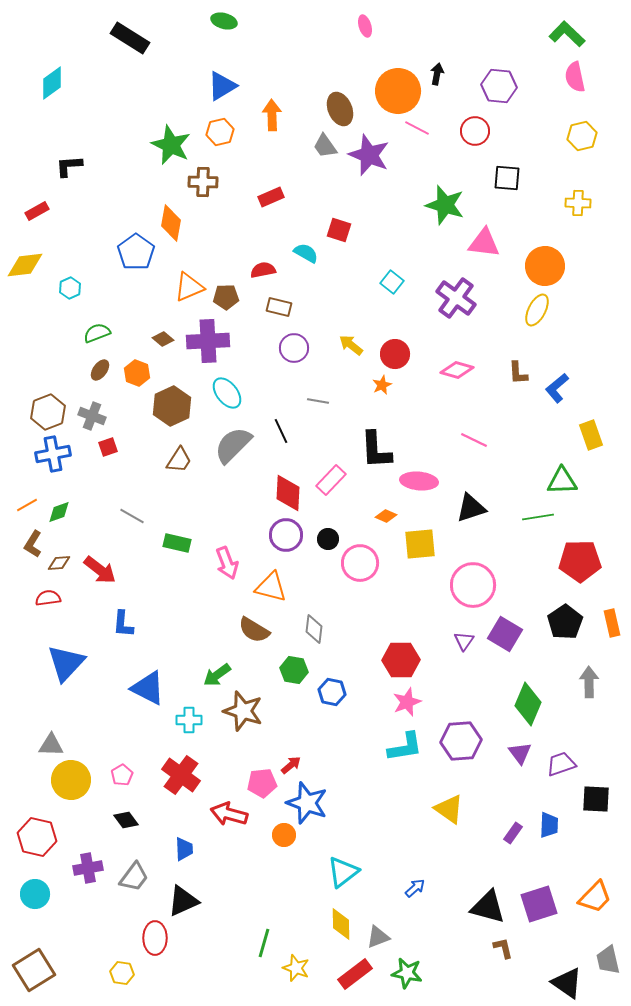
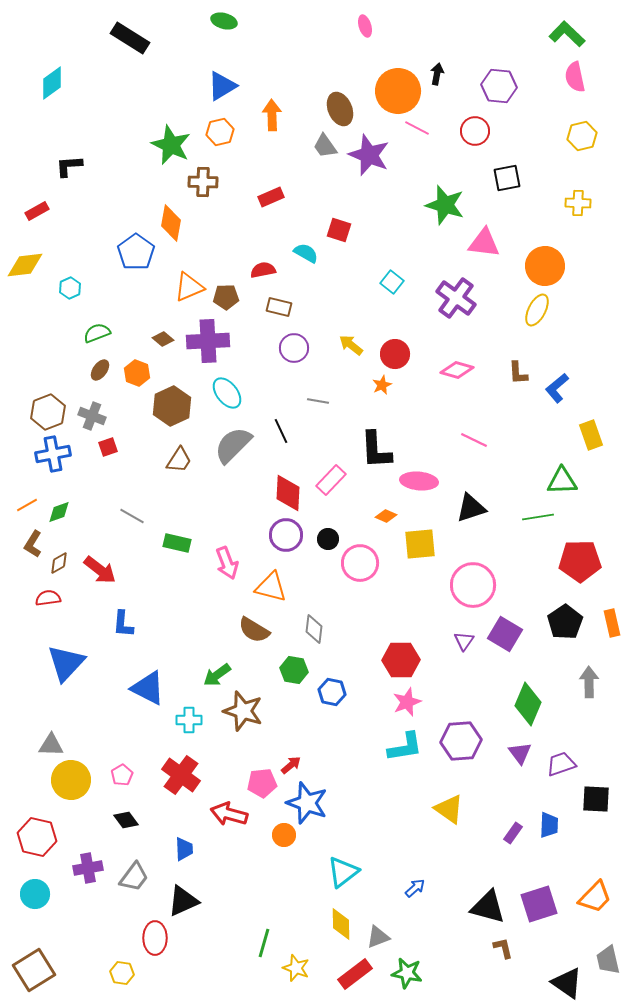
black square at (507, 178): rotated 16 degrees counterclockwise
brown diamond at (59, 563): rotated 25 degrees counterclockwise
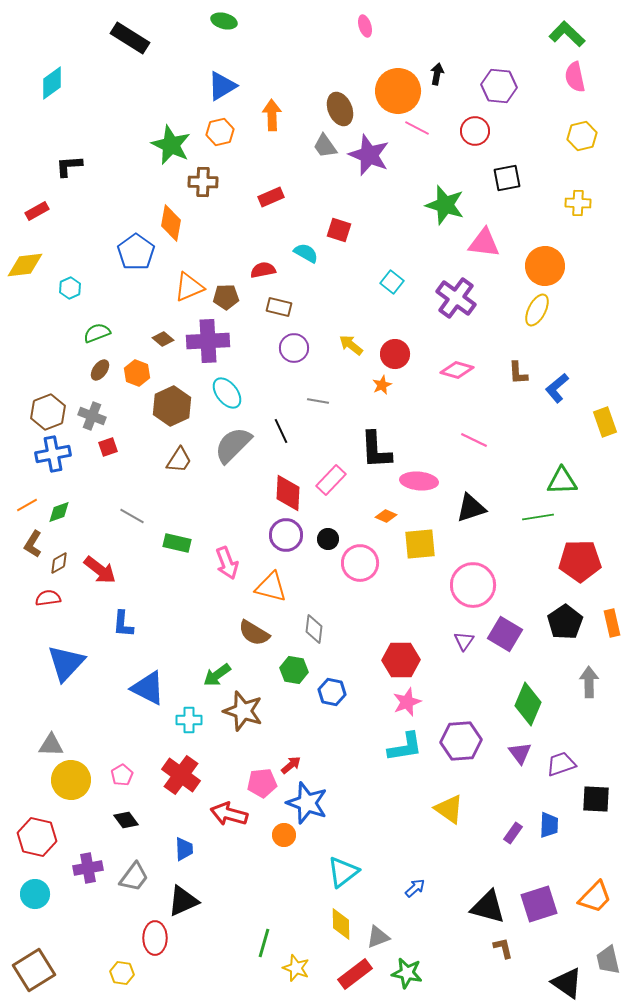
yellow rectangle at (591, 435): moved 14 px right, 13 px up
brown semicircle at (254, 630): moved 3 px down
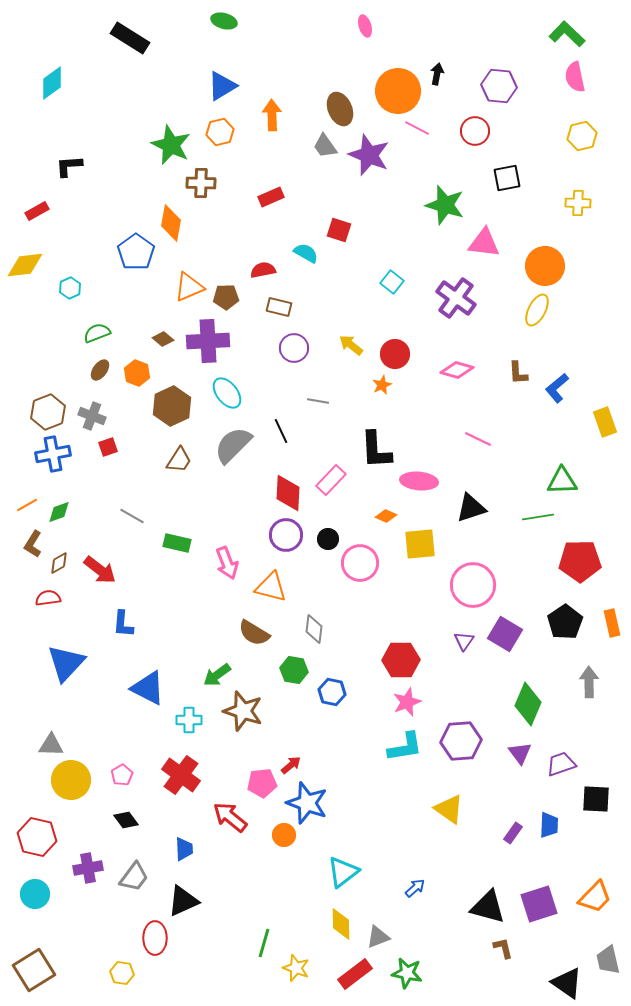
brown cross at (203, 182): moved 2 px left, 1 px down
pink line at (474, 440): moved 4 px right, 1 px up
red arrow at (229, 814): moved 1 px right, 3 px down; rotated 24 degrees clockwise
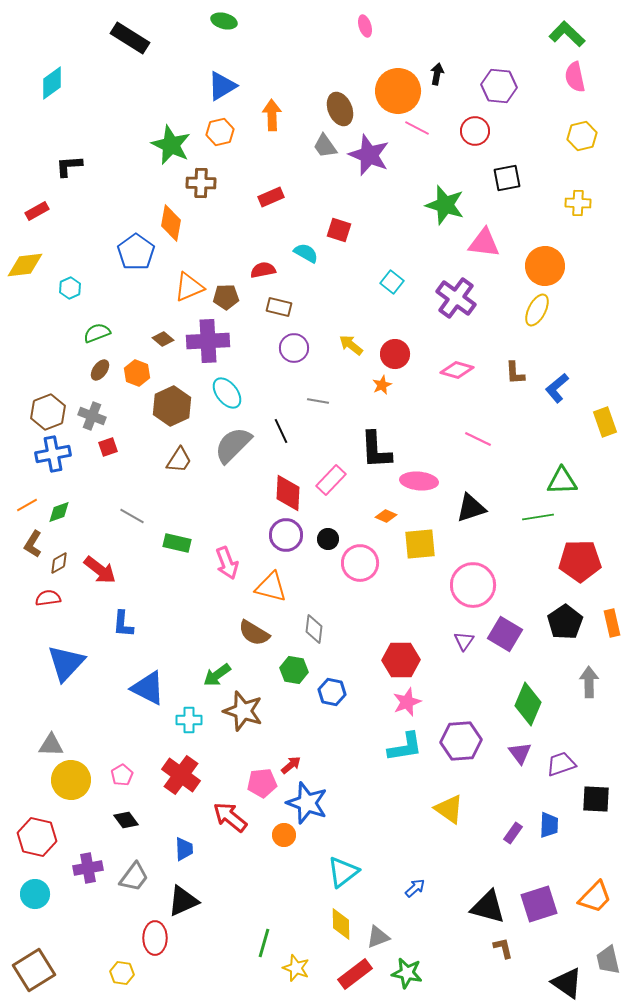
brown L-shape at (518, 373): moved 3 px left
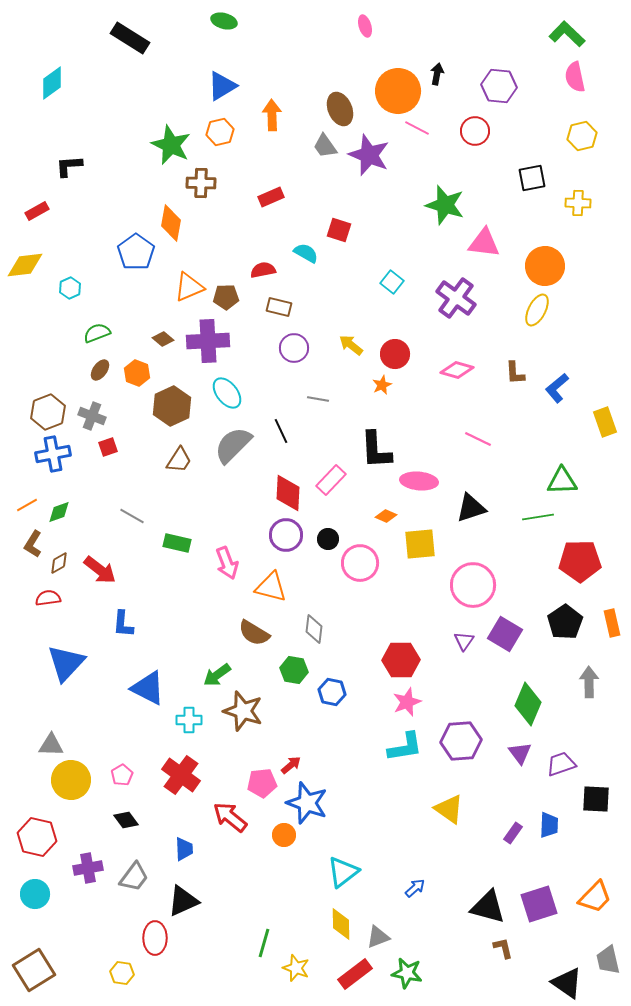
black square at (507, 178): moved 25 px right
gray line at (318, 401): moved 2 px up
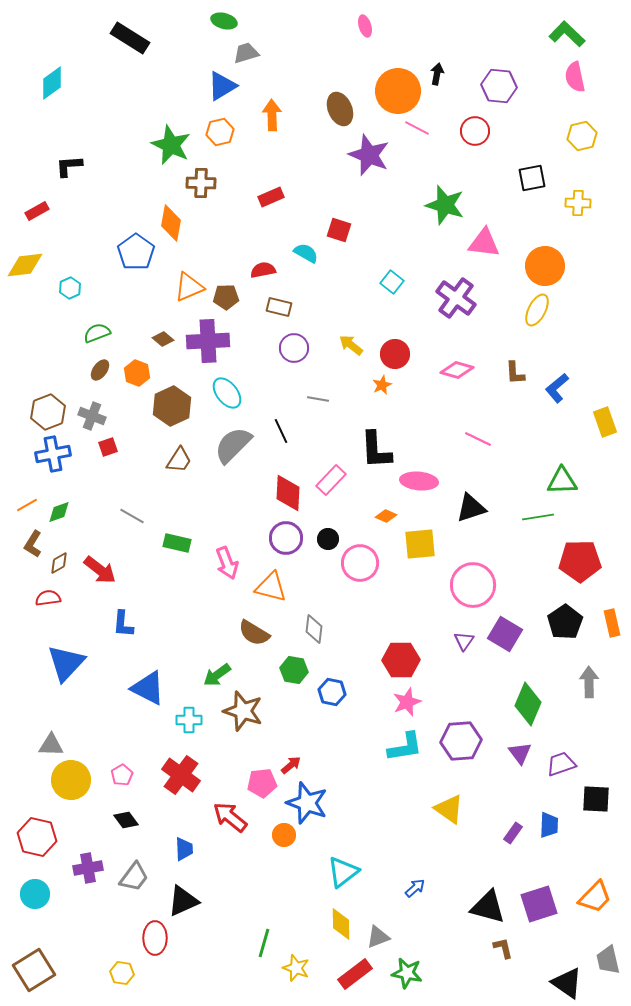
gray trapezoid at (325, 146): moved 79 px left, 93 px up; rotated 108 degrees clockwise
purple circle at (286, 535): moved 3 px down
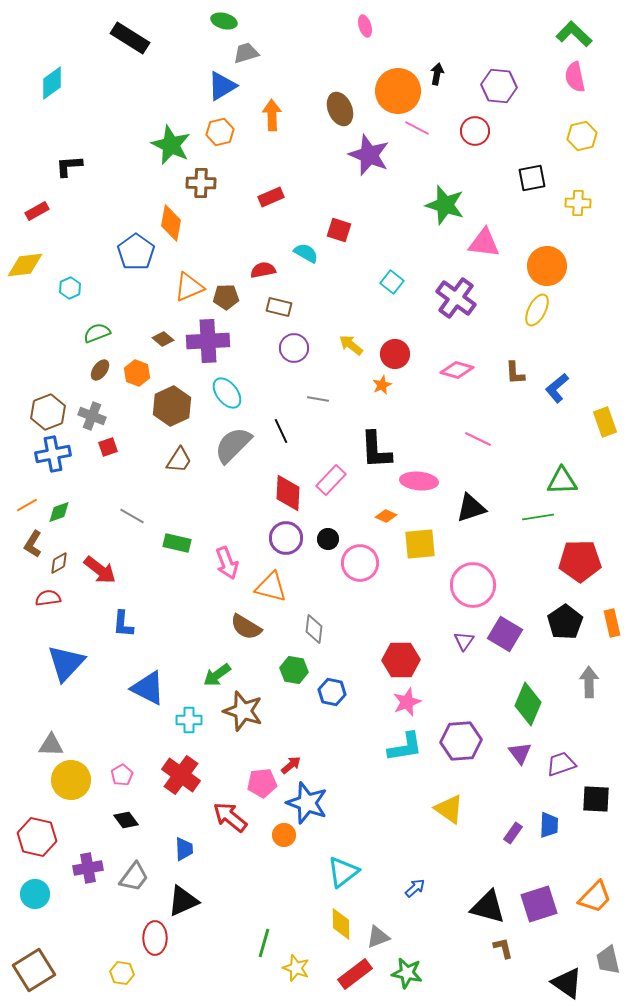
green L-shape at (567, 34): moved 7 px right
orange circle at (545, 266): moved 2 px right
brown semicircle at (254, 633): moved 8 px left, 6 px up
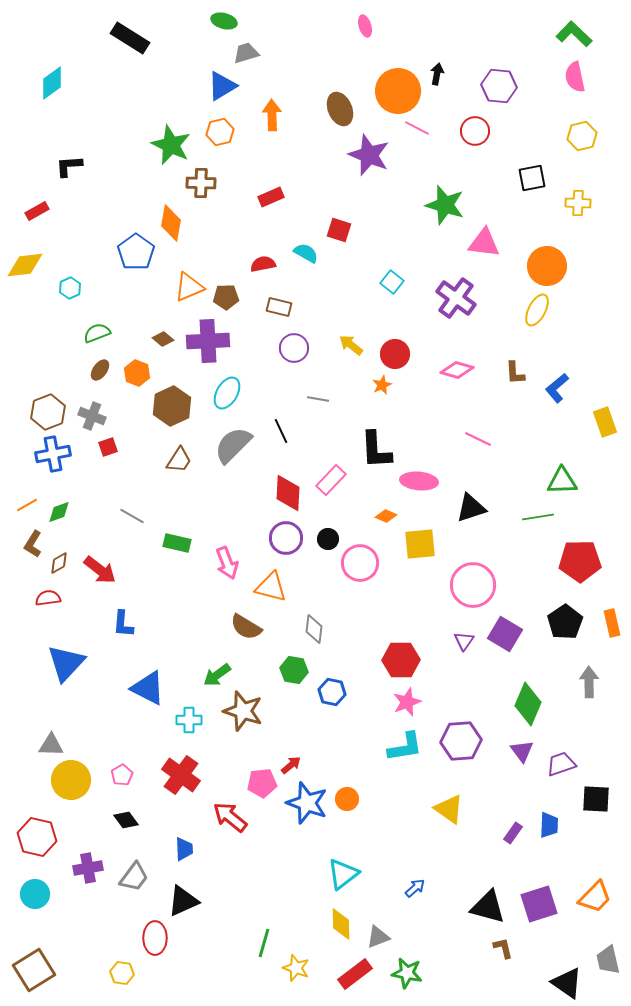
red semicircle at (263, 270): moved 6 px up
cyan ellipse at (227, 393): rotated 68 degrees clockwise
purple triangle at (520, 753): moved 2 px right, 2 px up
orange circle at (284, 835): moved 63 px right, 36 px up
cyan triangle at (343, 872): moved 2 px down
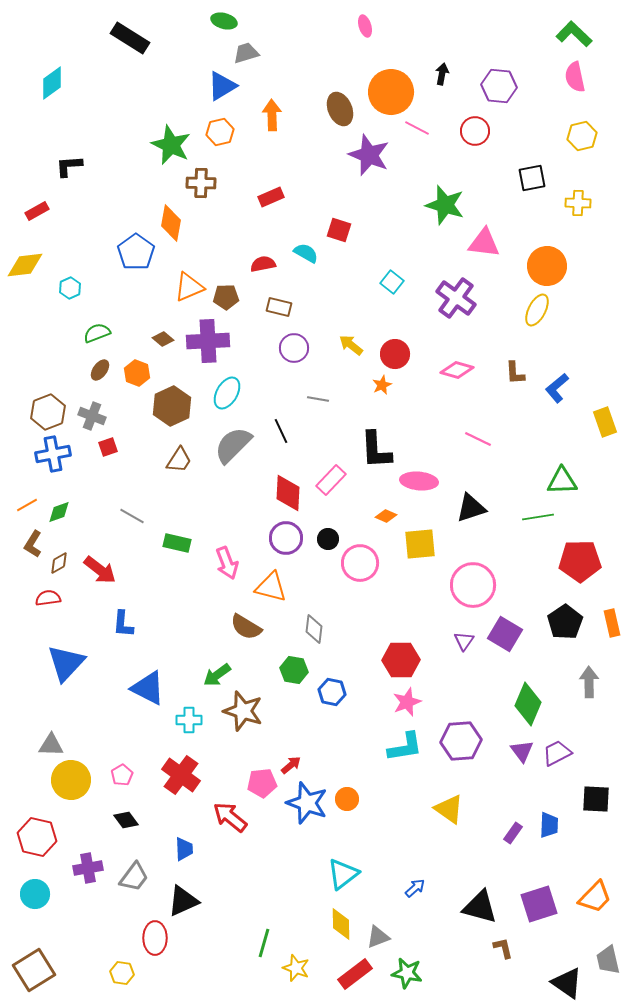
black arrow at (437, 74): moved 5 px right
orange circle at (398, 91): moved 7 px left, 1 px down
purple trapezoid at (561, 764): moved 4 px left, 11 px up; rotated 8 degrees counterclockwise
black triangle at (488, 907): moved 8 px left
